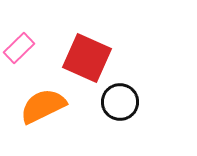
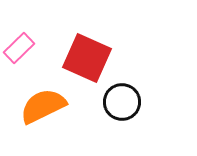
black circle: moved 2 px right
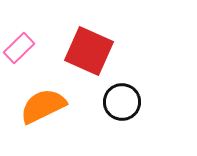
red square: moved 2 px right, 7 px up
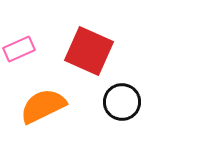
pink rectangle: moved 1 px down; rotated 20 degrees clockwise
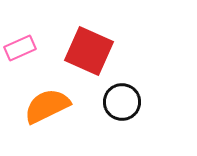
pink rectangle: moved 1 px right, 1 px up
orange semicircle: moved 4 px right
